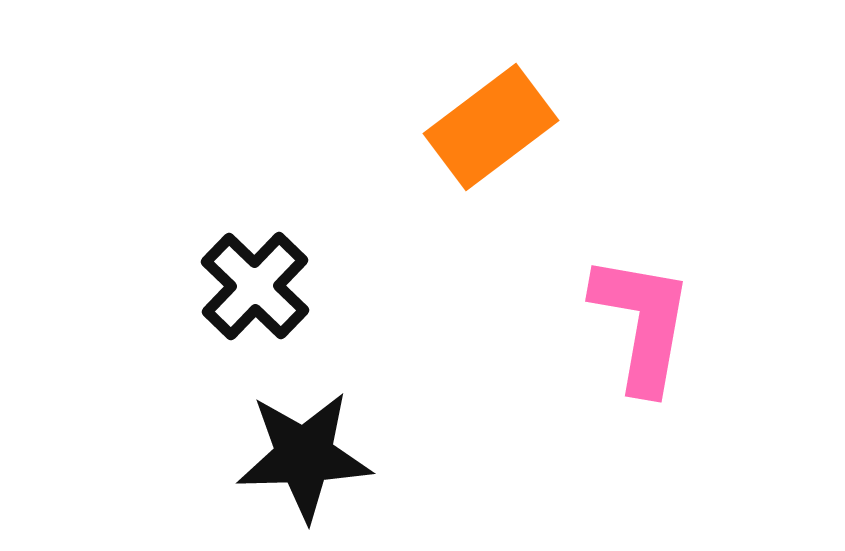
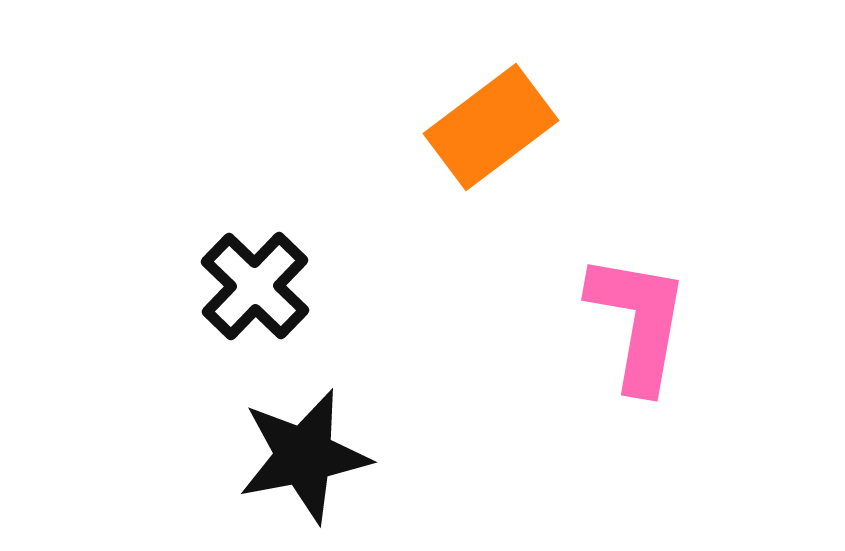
pink L-shape: moved 4 px left, 1 px up
black star: rotated 9 degrees counterclockwise
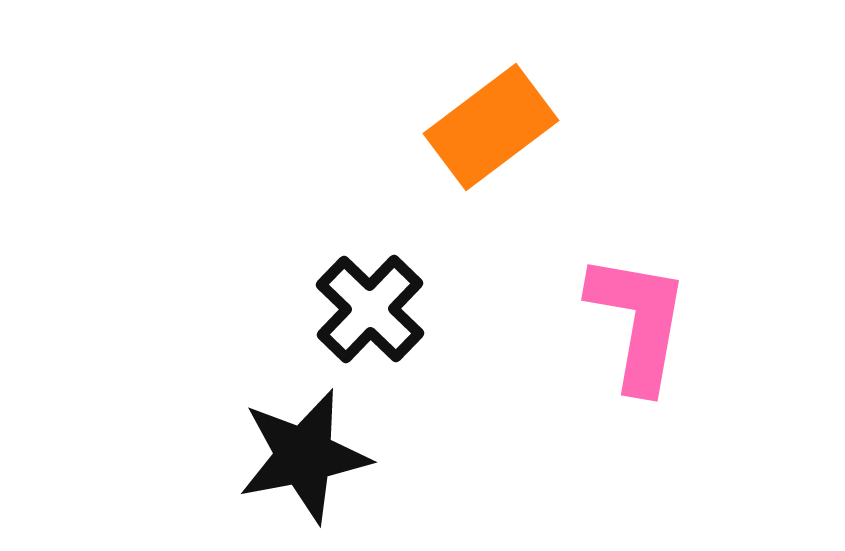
black cross: moved 115 px right, 23 px down
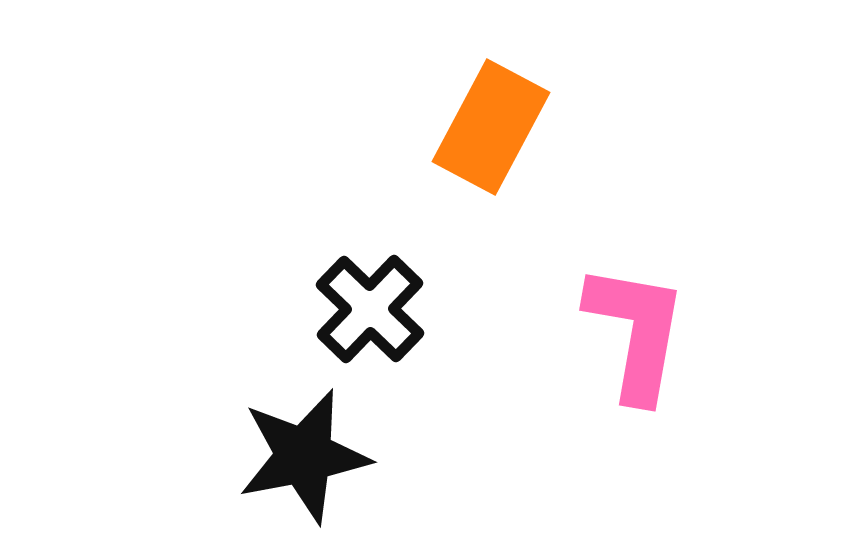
orange rectangle: rotated 25 degrees counterclockwise
pink L-shape: moved 2 px left, 10 px down
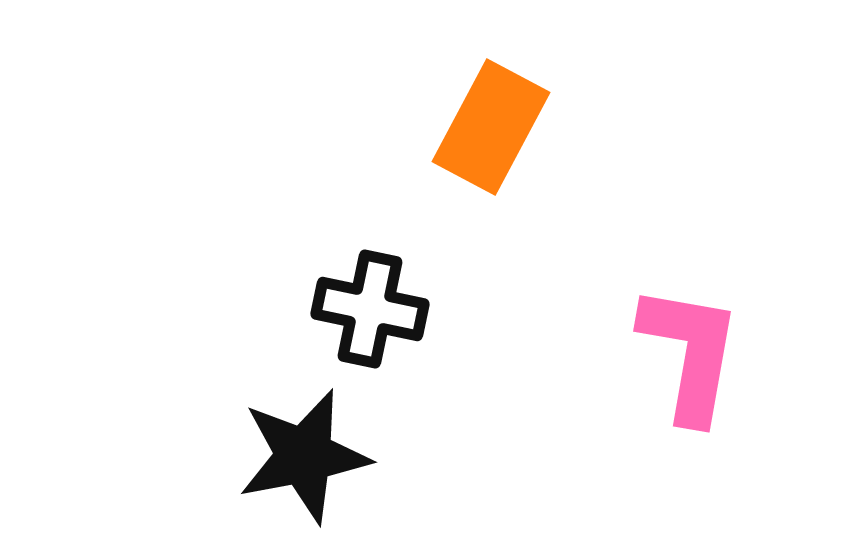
black cross: rotated 32 degrees counterclockwise
pink L-shape: moved 54 px right, 21 px down
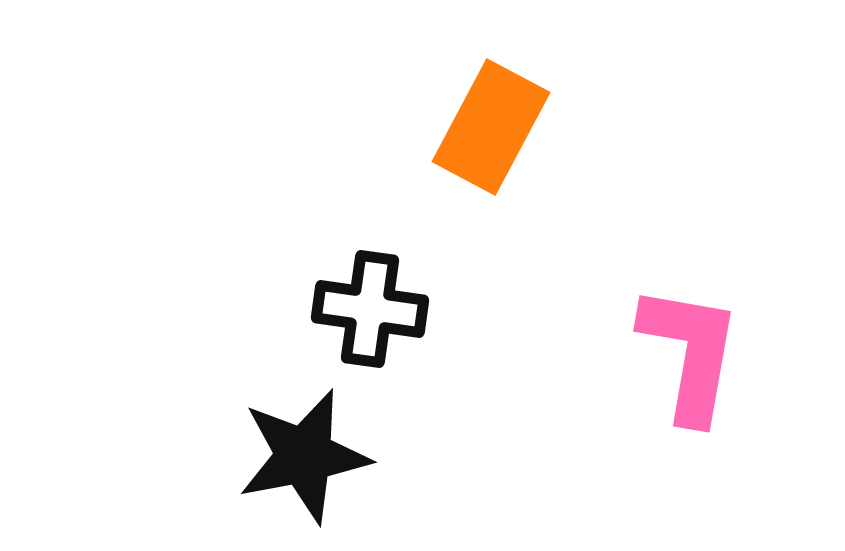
black cross: rotated 4 degrees counterclockwise
